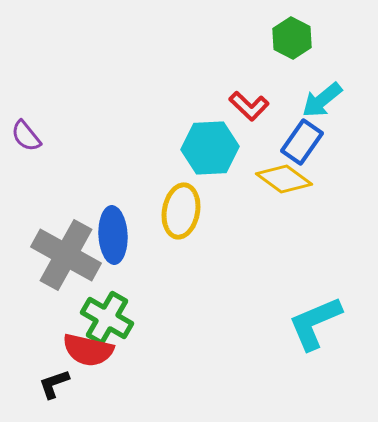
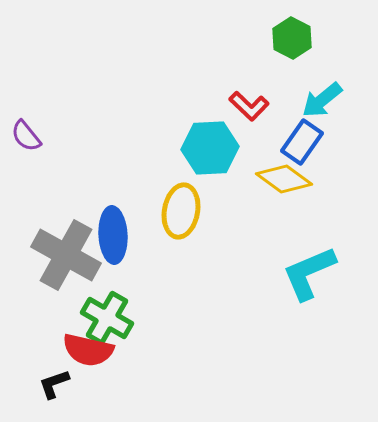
cyan L-shape: moved 6 px left, 50 px up
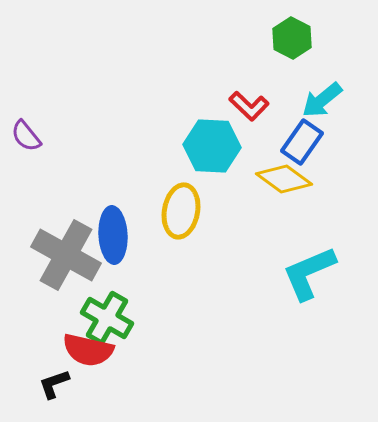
cyan hexagon: moved 2 px right, 2 px up; rotated 6 degrees clockwise
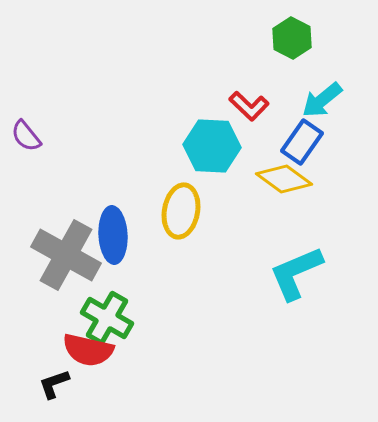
cyan L-shape: moved 13 px left
